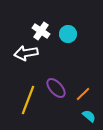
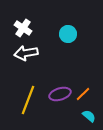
white cross: moved 18 px left, 3 px up
purple ellipse: moved 4 px right, 6 px down; rotated 65 degrees counterclockwise
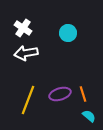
cyan circle: moved 1 px up
orange line: rotated 63 degrees counterclockwise
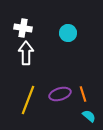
white cross: rotated 24 degrees counterclockwise
white arrow: rotated 100 degrees clockwise
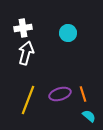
white cross: rotated 18 degrees counterclockwise
white arrow: rotated 15 degrees clockwise
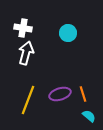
white cross: rotated 18 degrees clockwise
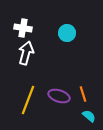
cyan circle: moved 1 px left
purple ellipse: moved 1 px left, 2 px down; rotated 35 degrees clockwise
